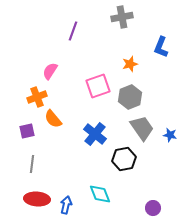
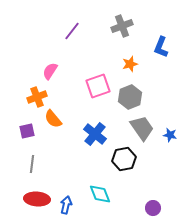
gray cross: moved 9 px down; rotated 10 degrees counterclockwise
purple line: moved 1 px left; rotated 18 degrees clockwise
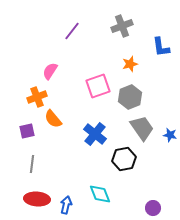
blue L-shape: rotated 30 degrees counterclockwise
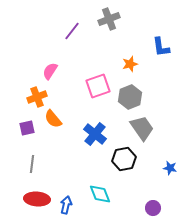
gray cross: moved 13 px left, 7 px up
purple square: moved 3 px up
blue star: moved 33 px down
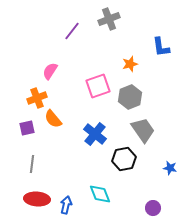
orange cross: moved 1 px down
gray trapezoid: moved 1 px right, 2 px down
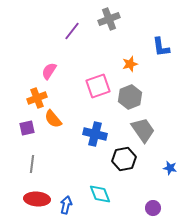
pink semicircle: moved 1 px left
blue cross: rotated 25 degrees counterclockwise
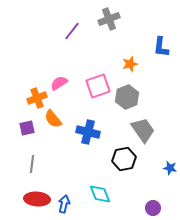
blue L-shape: rotated 15 degrees clockwise
pink semicircle: moved 10 px right, 12 px down; rotated 24 degrees clockwise
gray hexagon: moved 3 px left
blue cross: moved 7 px left, 2 px up
blue arrow: moved 2 px left, 1 px up
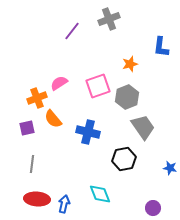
gray trapezoid: moved 3 px up
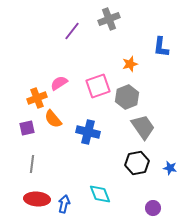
black hexagon: moved 13 px right, 4 px down
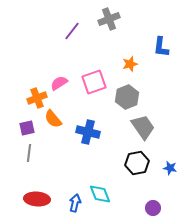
pink square: moved 4 px left, 4 px up
gray line: moved 3 px left, 11 px up
blue arrow: moved 11 px right, 1 px up
